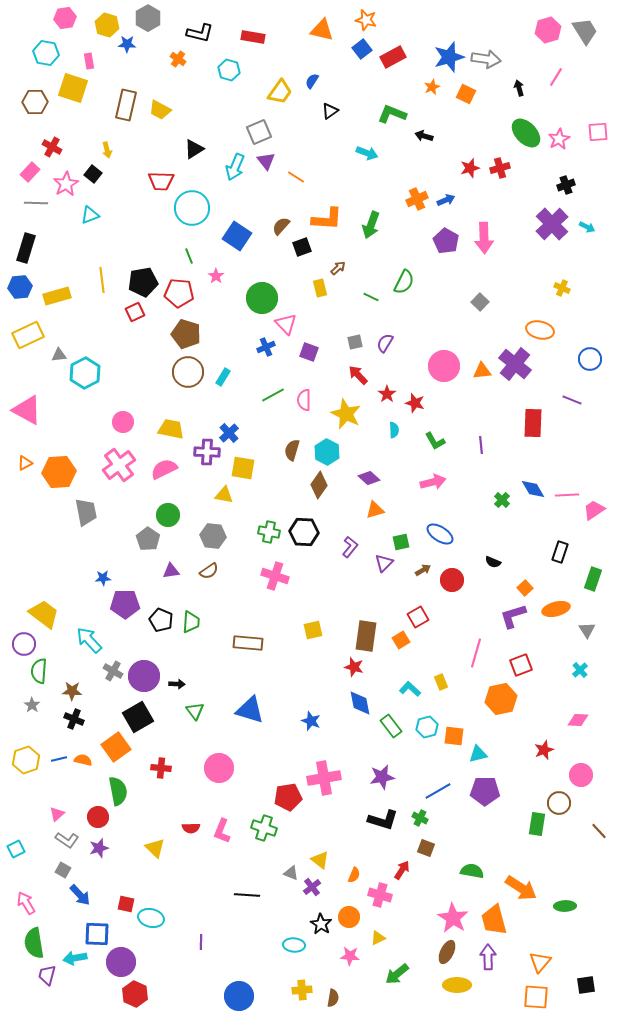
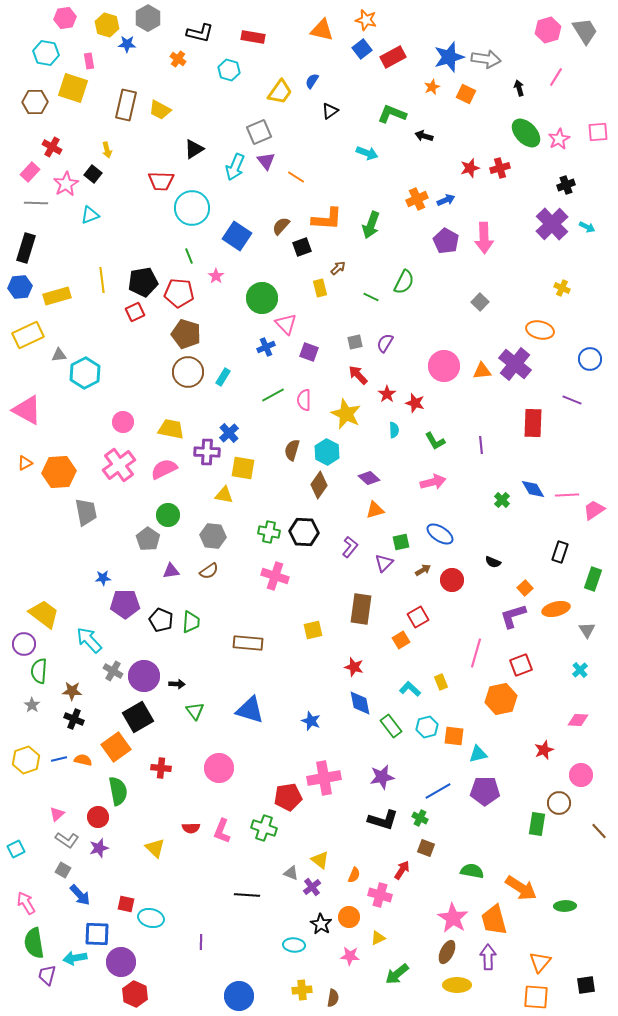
brown rectangle at (366, 636): moved 5 px left, 27 px up
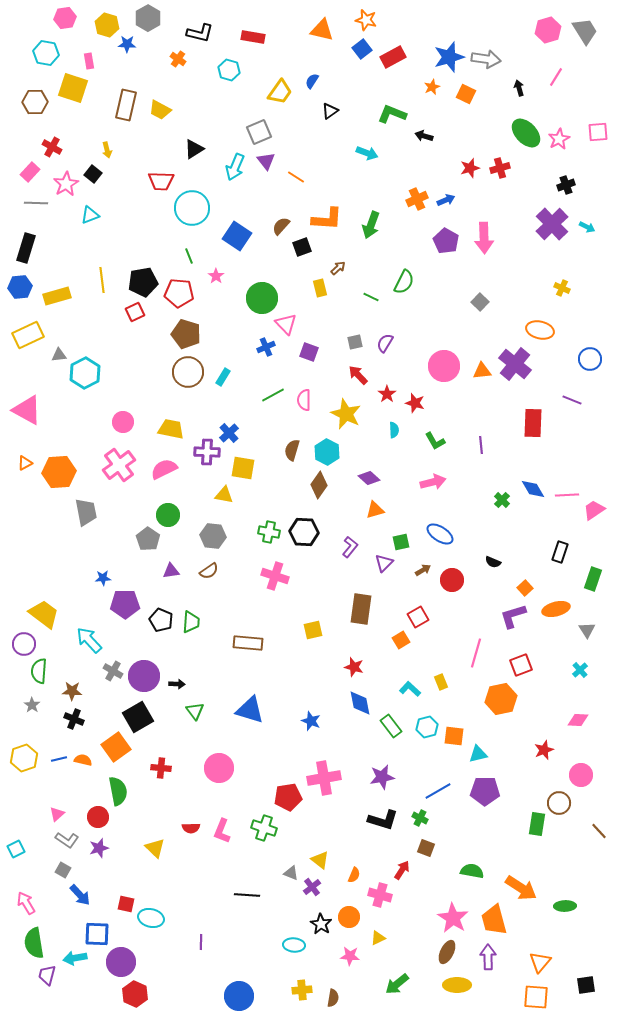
yellow hexagon at (26, 760): moved 2 px left, 2 px up
green arrow at (397, 974): moved 10 px down
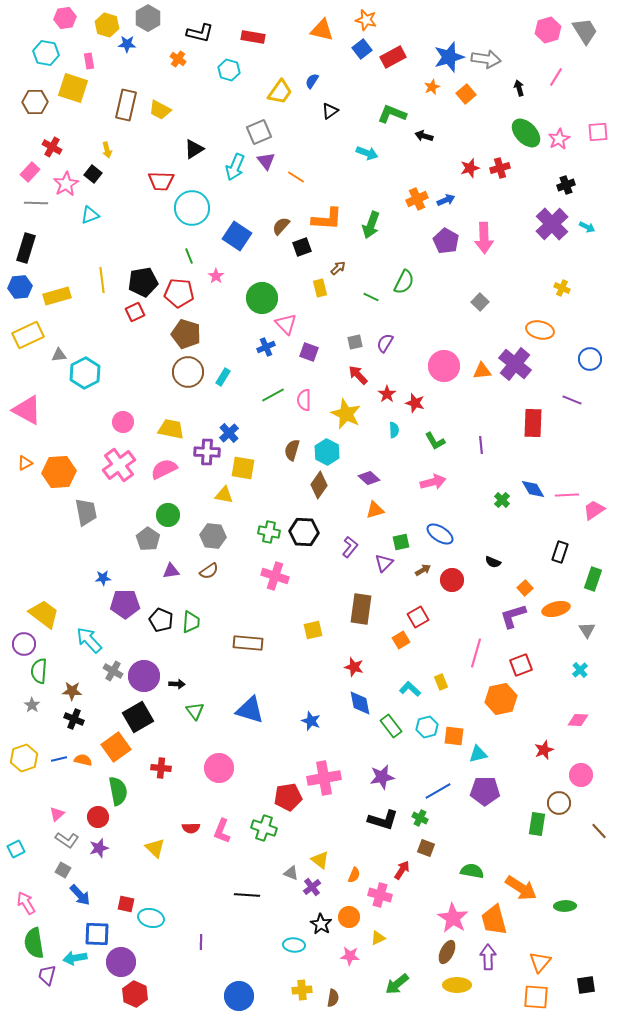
orange square at (466, 94): rotated 24 degrees clockwise
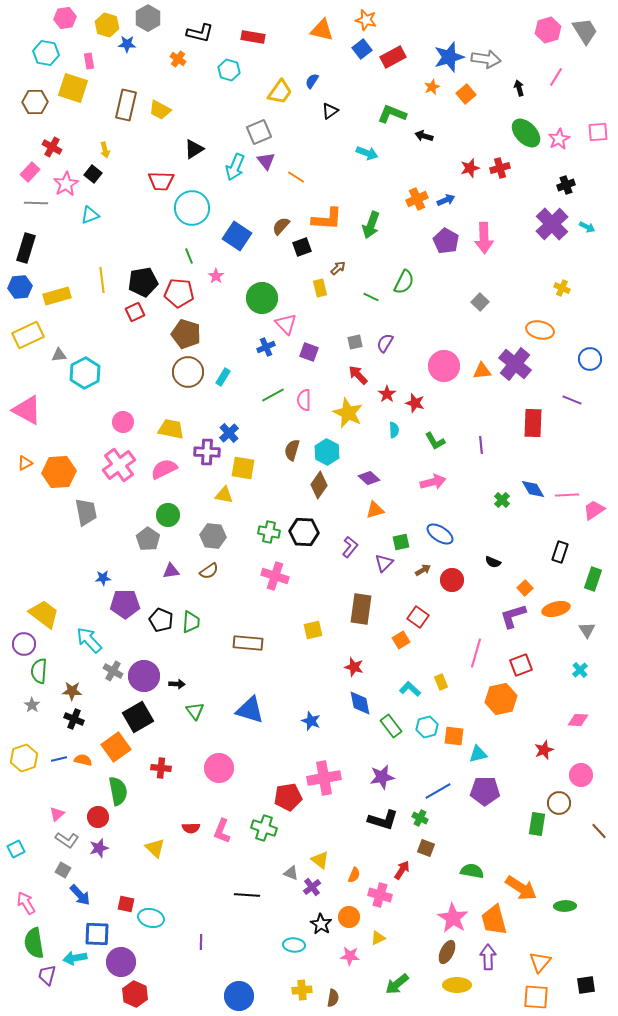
yellow arrow at (107, 150): moved 2 px left
yellow star at (346, 414): moved 2 px right, 1 px up
red square at (418, 617): rotated 25 degrees counterclockwise
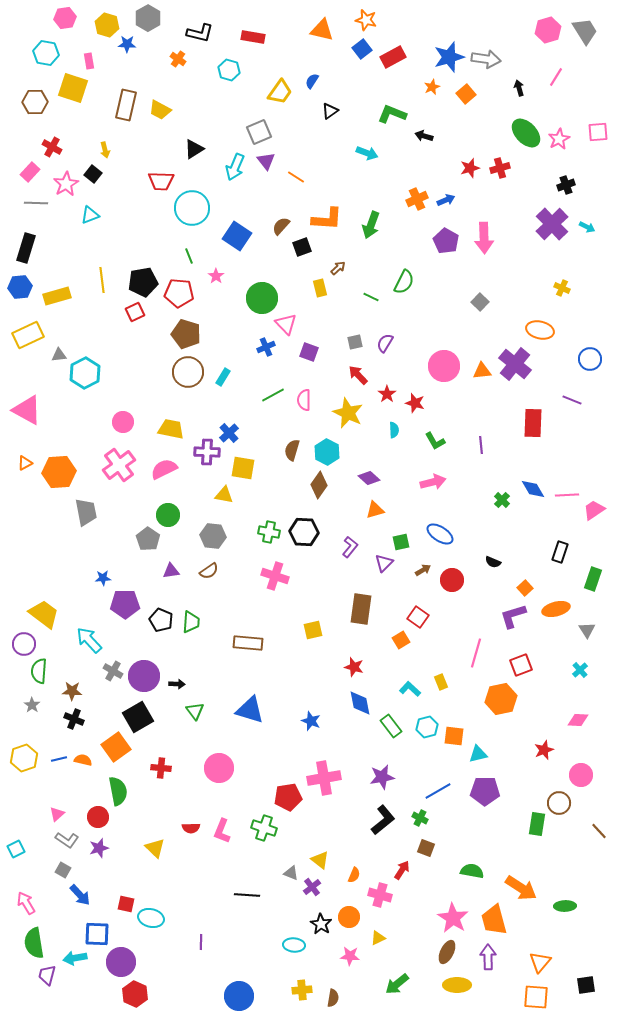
black L-shape at (383, 820): rotated 56 degrees counterclockwise
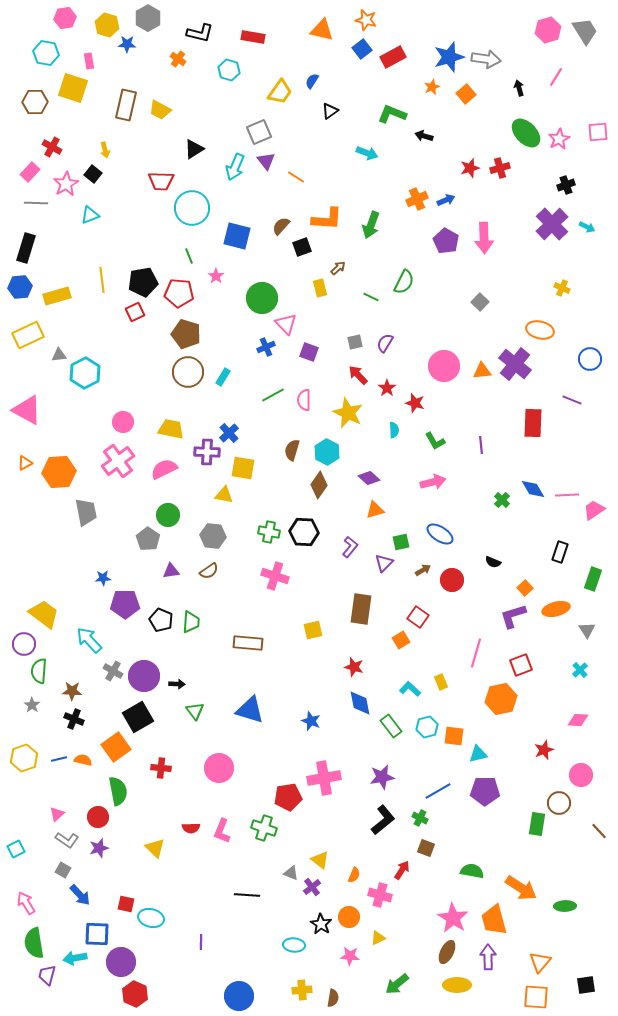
blue square at (237, 236): rotated 20 degrees counterclockwise
red star at (387, 394): moved 6 px up
pink cross at (119, 465): moved 1 px left, 4 px up
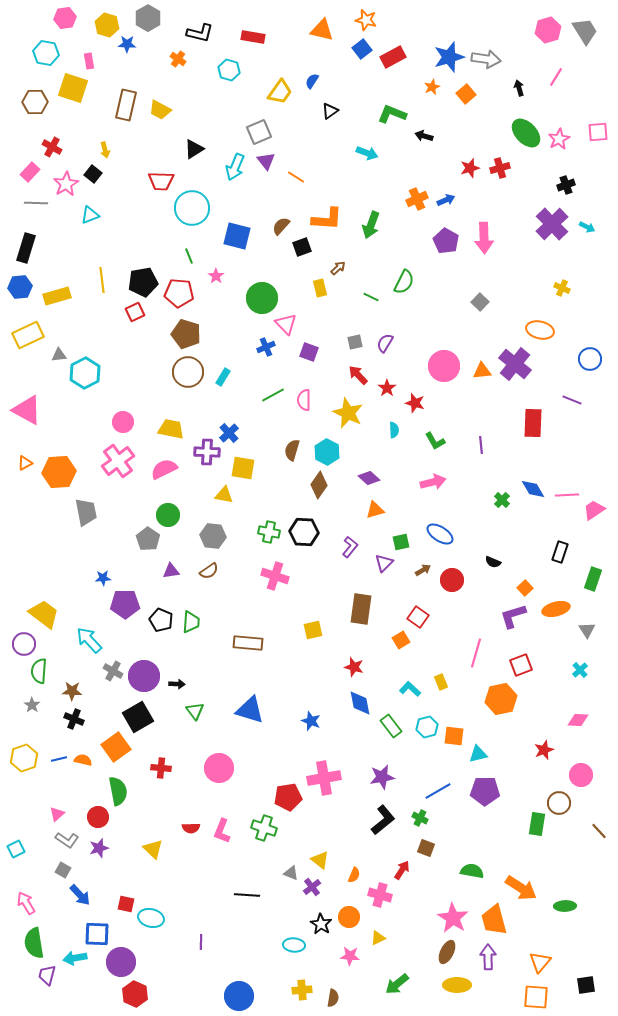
yellow triangle at (155, 848): moved 2 px left, 1 px down
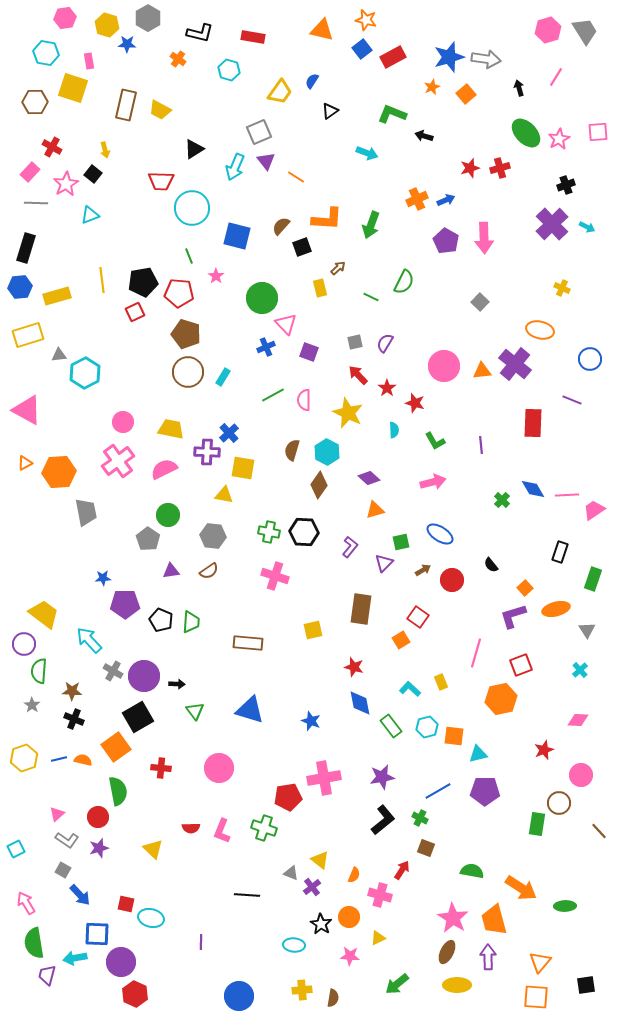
yellow rectangle at (28, 335): rotated 8 degrees clockwise
black semicircle at (493, 562): moved 2 px left, 3 px down; rotated 28 degrees clockwise
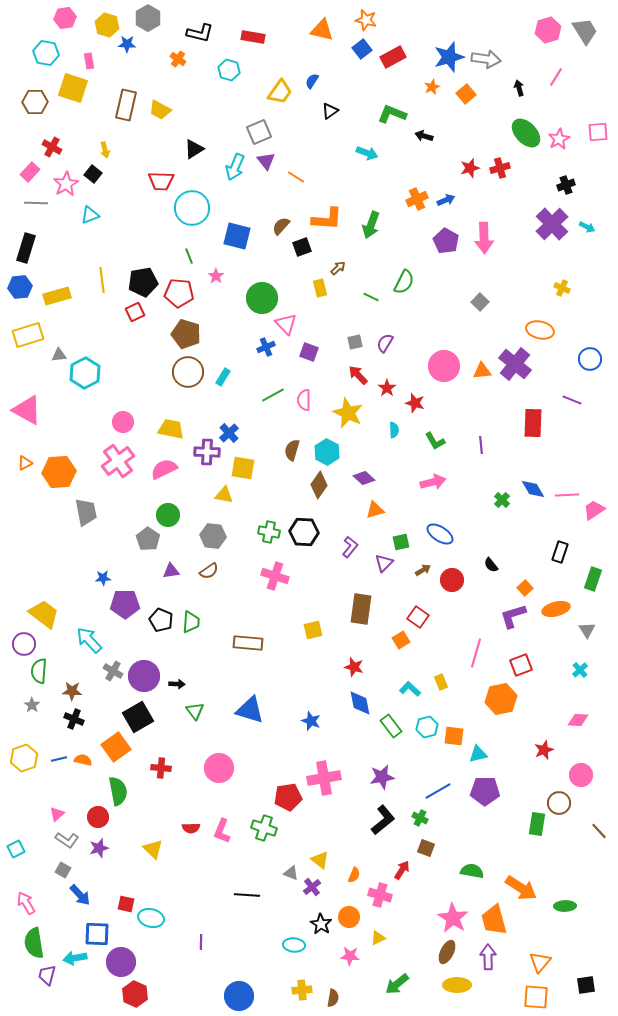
purple diamond at (369, 478): moved 5 px left
